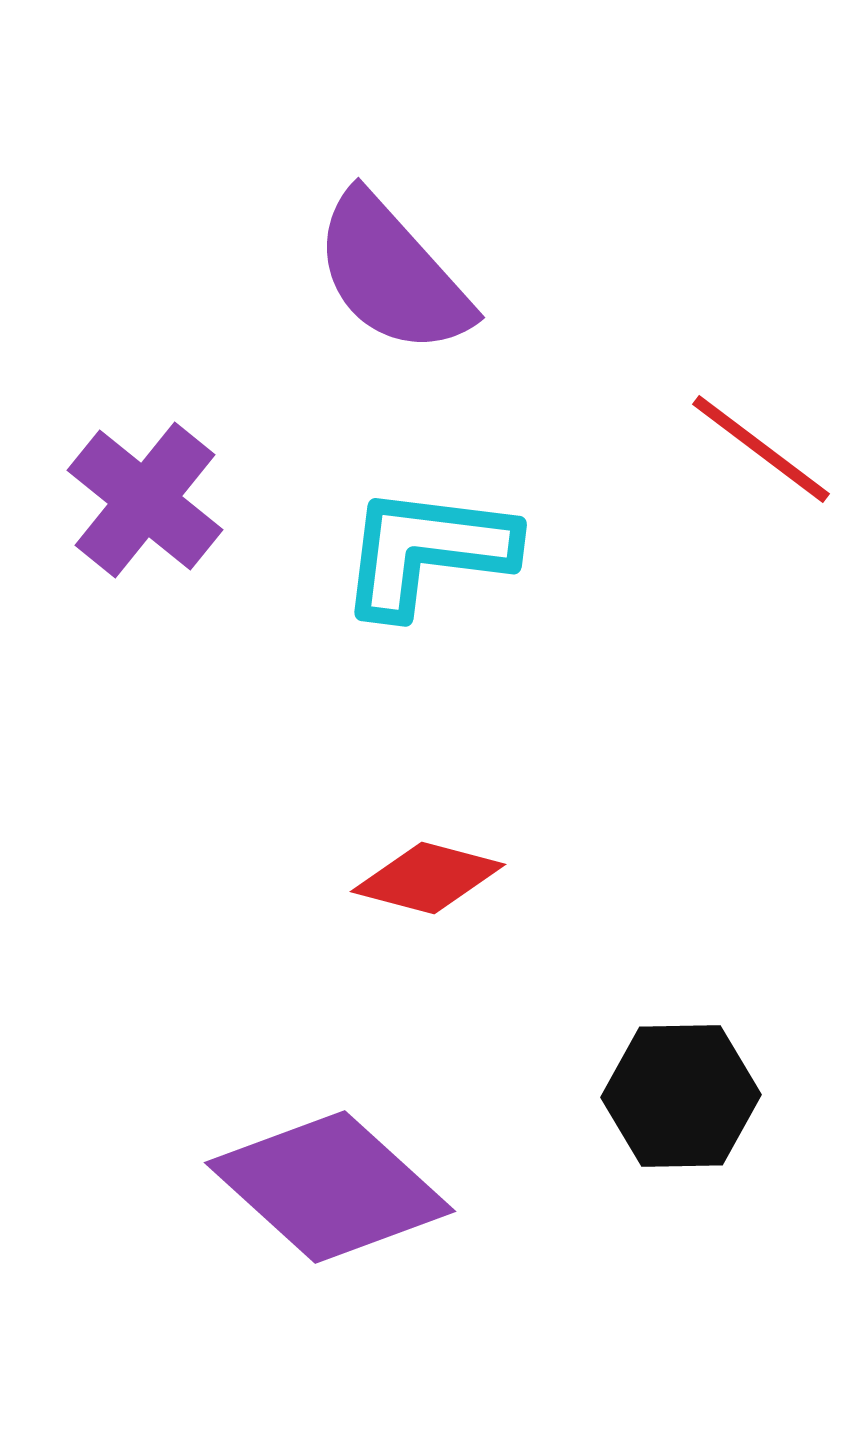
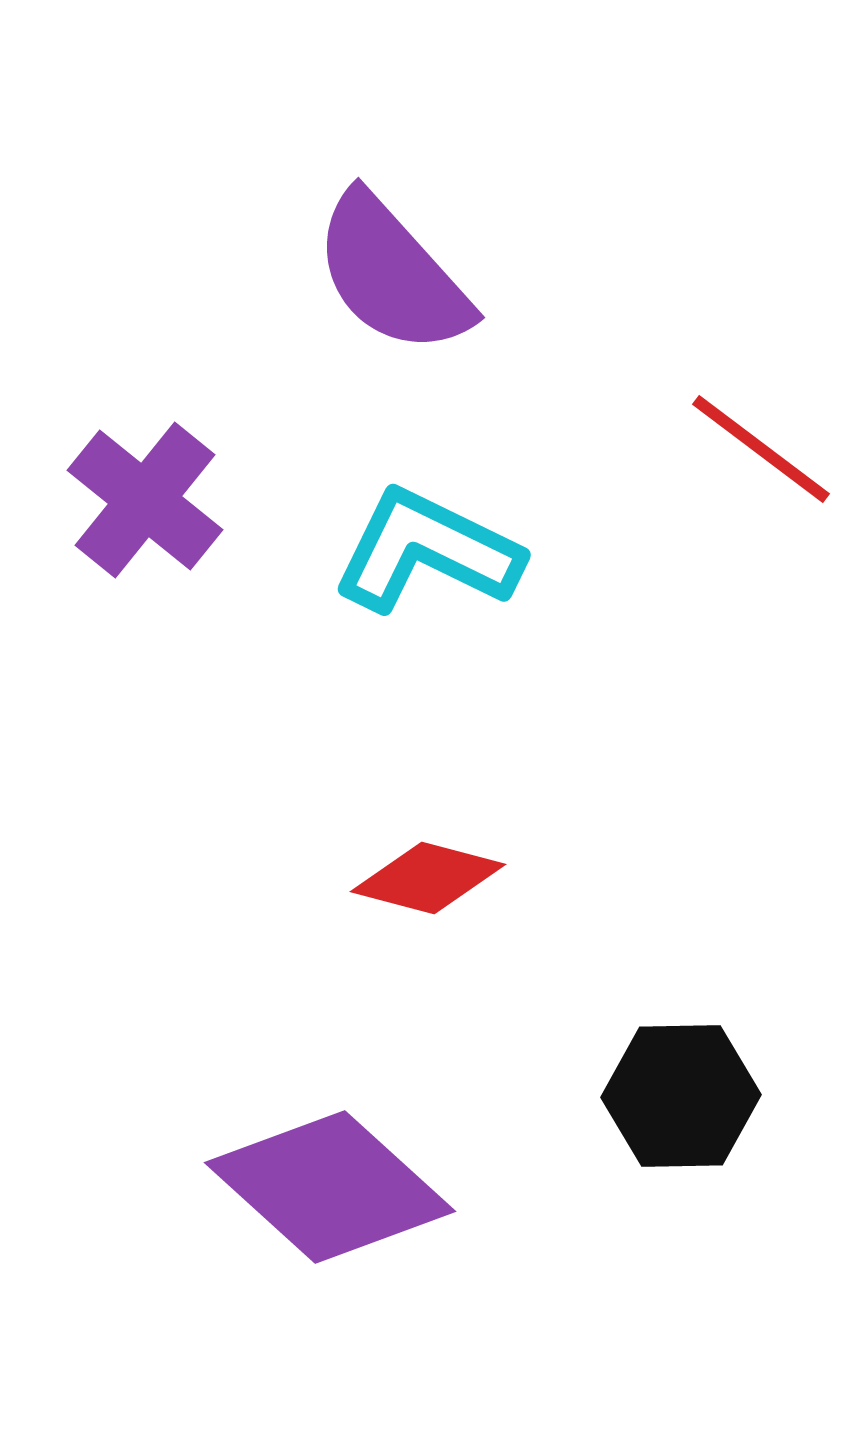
cyan L-shape: rotated 19 degrees clockwise
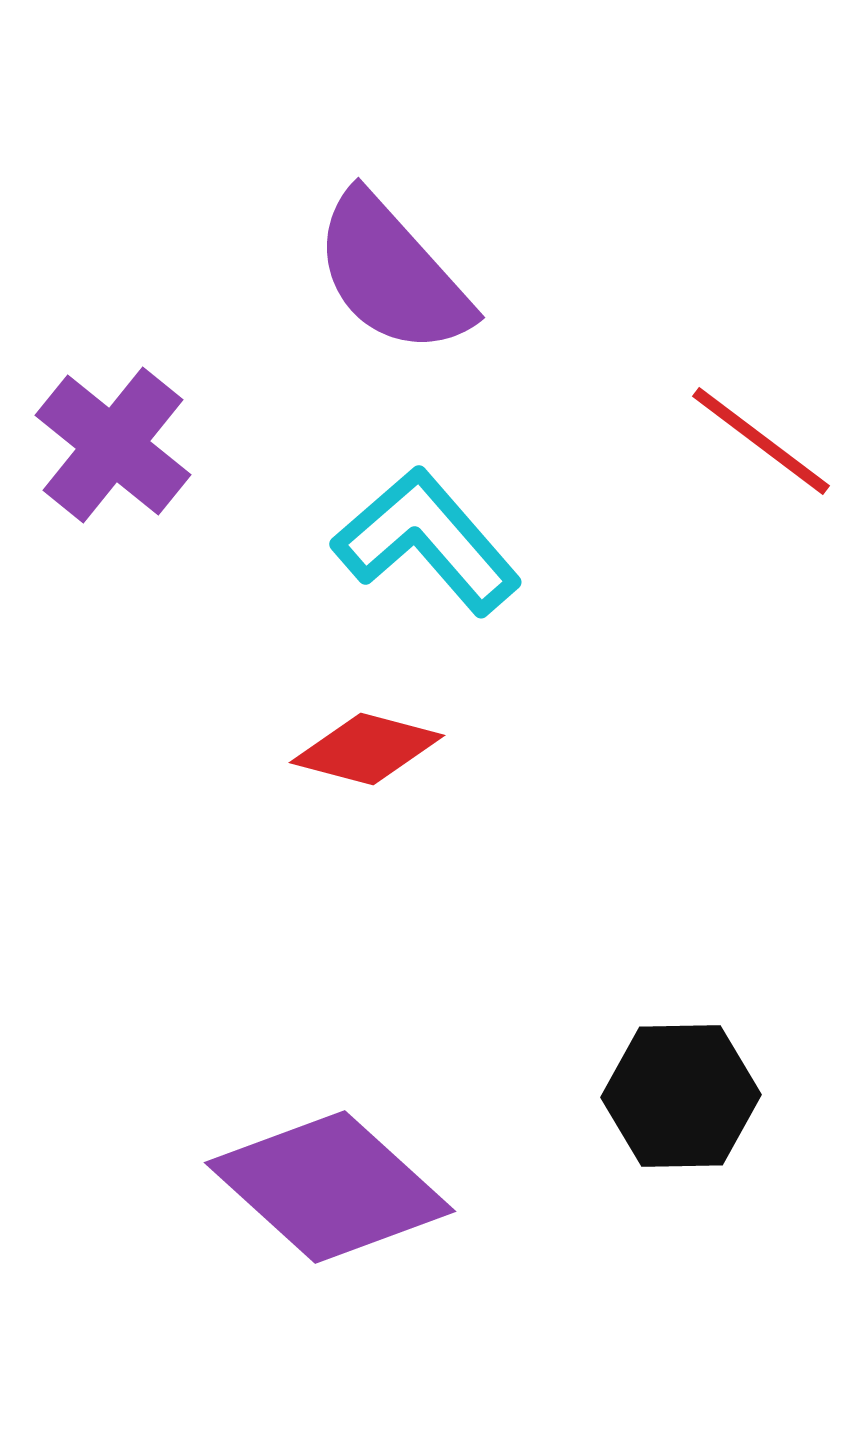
red line: moved 8 px up
purple cross: moved 32 px left, 55 px up
cyan L-shape: moved 10 px up; rotated 23 degrees clockwise
red diamond: moved 61 px left, 129 px up
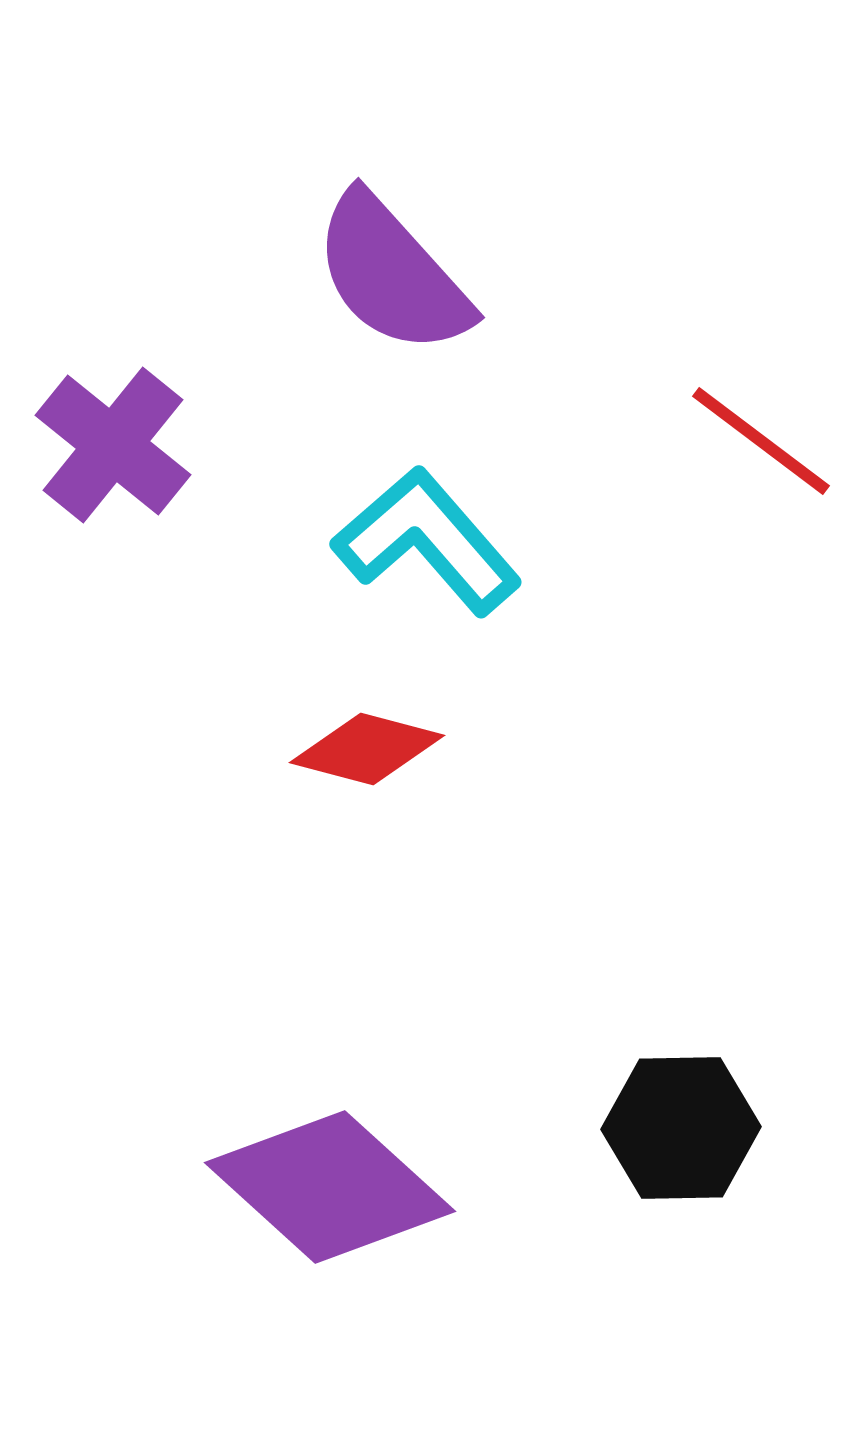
black hexagon: moved 32 px down
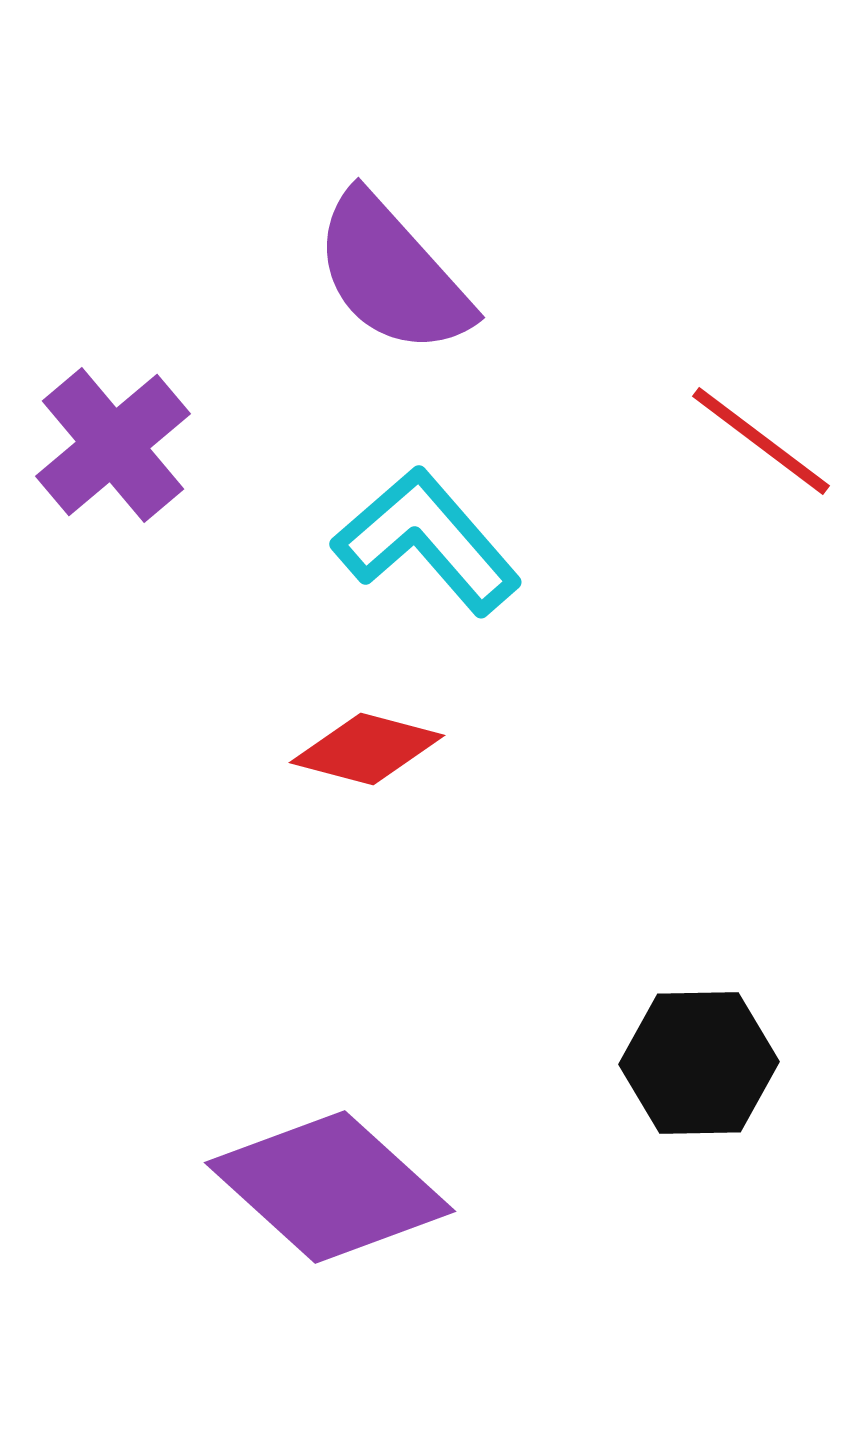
purple cross: rotated 11 degrees clockwise
black hexagon: moved 18 px right, 65 px up
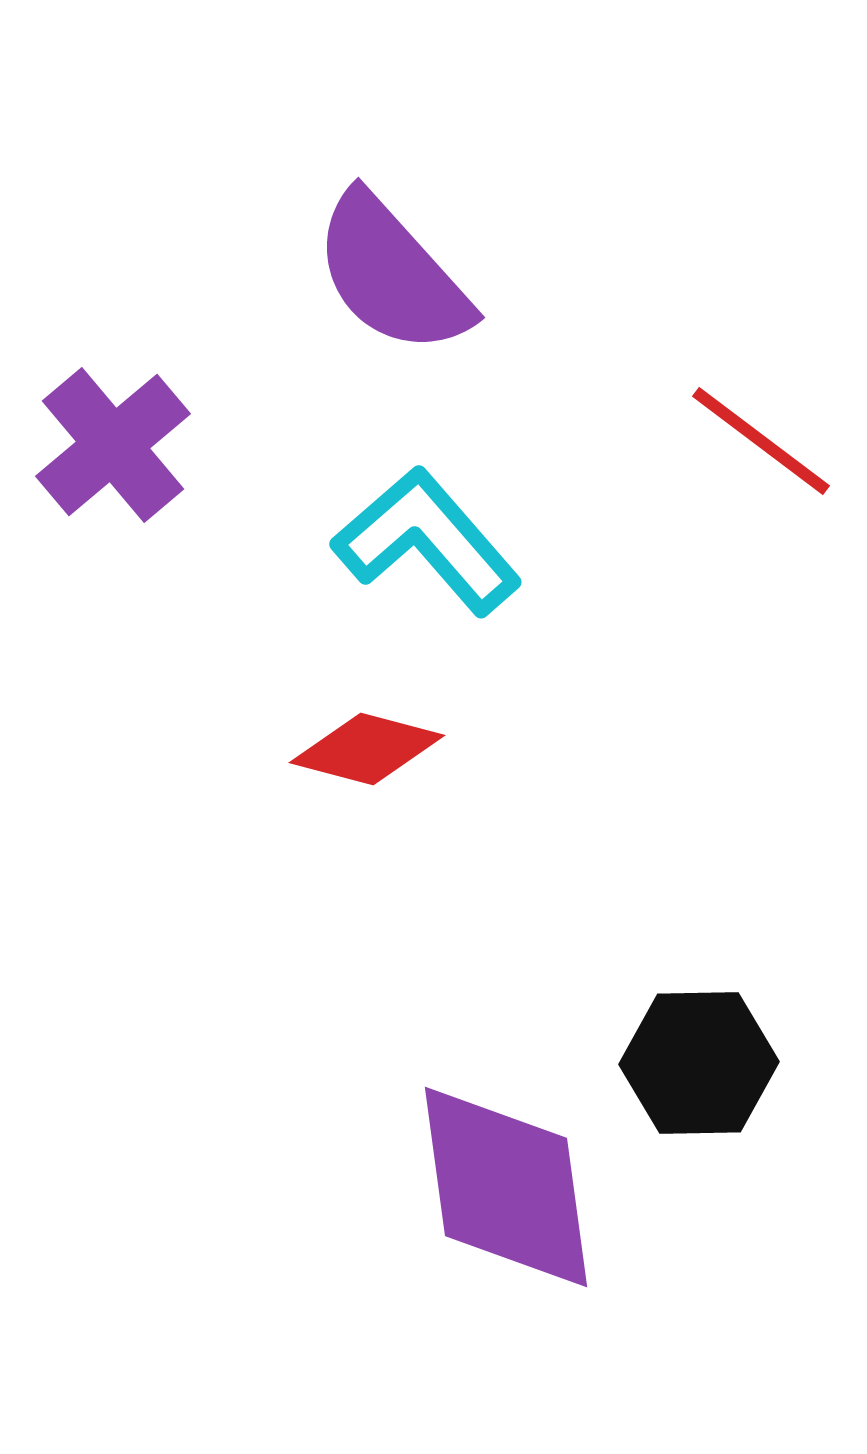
purple diamond: moved 176 px right; rotated 40 degrees clockwise
